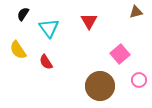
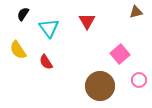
red triangle: moved 2 px left
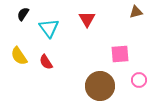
red triangle: moved 2 px up
yellow semicircle: moved 1 px right, 6 px down
pink square: rotated 36 degrees clockwise
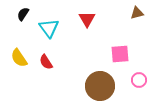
brown triangle: moved 1 px right, 1 px down
yellow semicircle: moved 2 px down
